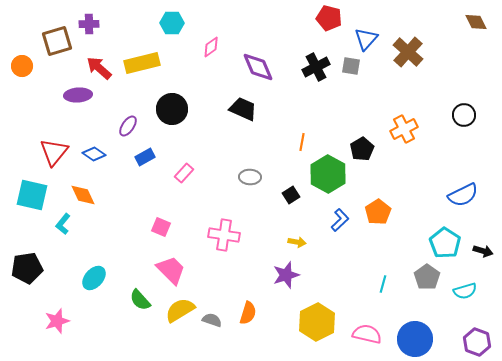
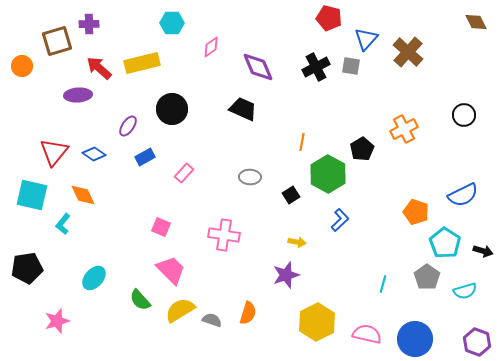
orange pentagon at (378, 212): moved 38 px right; rotated 20 degrees counterclockwise
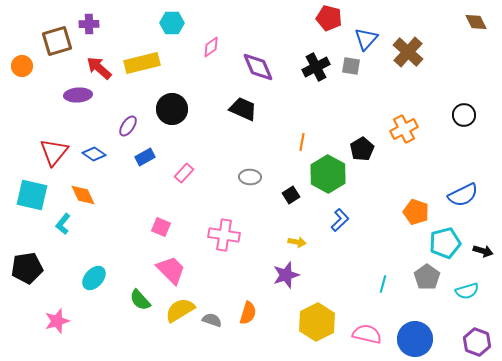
cyan pentagon at (445, 243): rotated 24 degrees clockwise
cyan semicircle at (465, 291): moved 2 px right
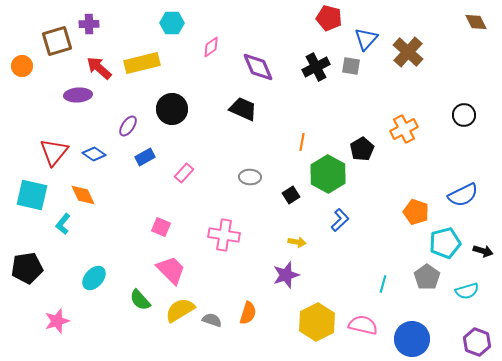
pink semicircle at (367, 334): moved 4 px left, 9 px up
blue circle at (415, 339): moved 3 px left
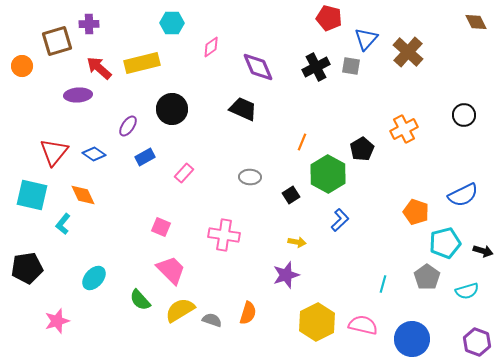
orange line at (302, 142): rotated 12 degrees clockwise
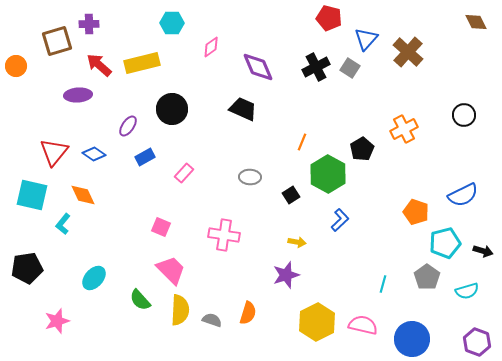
orange circle at (22, 66): moved 6 px left
gray square at (351, 66): moved 1 px left, 2 px down; rotated 24 degrees clockwise
red arrow at (99, 68): moved 3 px up
yellow semicircle at (180, 310): rotated 124 degrees clockwise
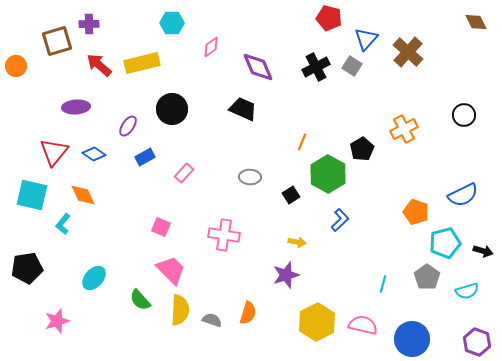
gray square at (350, 68): moved 2 px right, 2 px up
purple ellipse at (78, 95): moved 2 px left, 12 px down
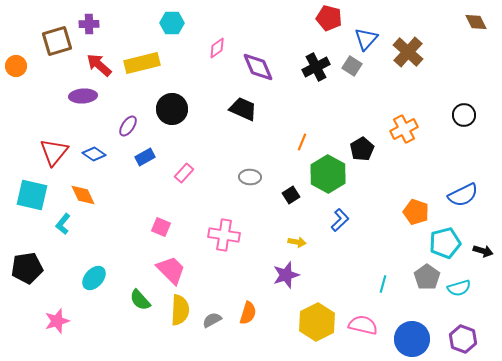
pink diamond at (211, 47): moved 6 px right, 1 px down
purple ellipse at (76, 107): moved 7 px right, 11 px up
cyan semicircle at (467, 291): moved 8 px left, 3 px up
gray semicircle at (212, 320): rotated 48 degrees counterclockwise
purple hexagon at (477, 342): moved 14 px left, 3 px up
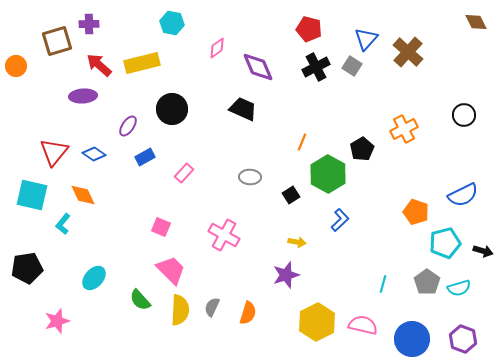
red pentagon at (329, 18): moved 20 px left, 11 px down
cyan hexagon at (172, 23): rotated 10 degrees clockwise
pink cross at (224, 235): rotated 20 degrees clockwise
gray pentagon at (427, 277): moved 5 px down
gray semicircle at (212, 320): moved 13 px up; rotated 36 degrees counterclockwise
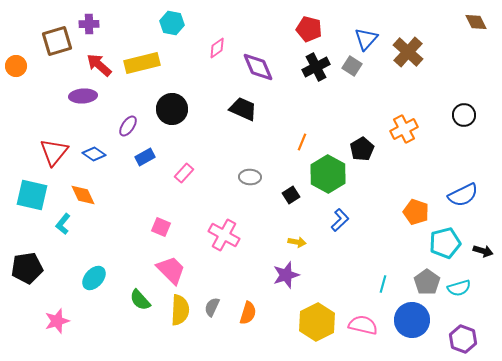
blue circle at (412, 339): moved 19 px up
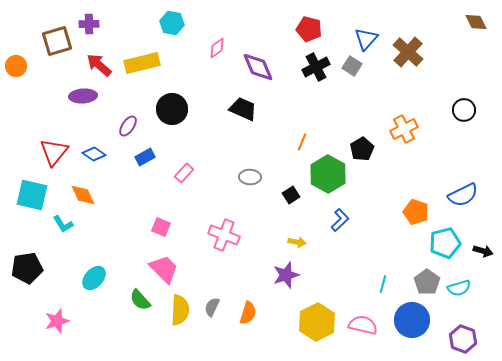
black circle at (464, 115): moved 5 px up
cyan L-shape at (63, 224): rotated 70 degrees counterclockwise
pink cross at (224, 235): rotated 8 degrees counterclockwise
pink trapezoid at (171, 270): moved 7 px left, 1 px up
